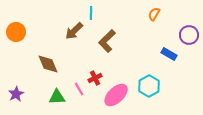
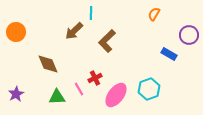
cyan hexagon: moved 3 px down; rotated 10 degrees clockwise
pink ellipse: rotated 10 degrees counterclockwise
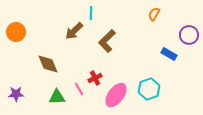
purple star: rotated 28 degrees clockwise
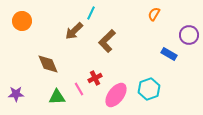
cyan line: rotated 24 degrees clockwise
orange circle: moved 6 px right, 11 px up
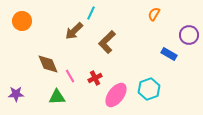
brown L-shape: moved 1 px down
pink line: moved 9 px left, 13 px up
